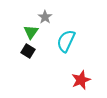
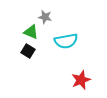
gray star: rotated 24 degrees counterclockwise
green triangle: rotated 42 degrees counterclockwise
cyan semicircle: rotated 125 degrees counterclockwise
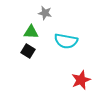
gray star: moved 4 px up
green triangle: rotated 21 degrees counterclockwise
cyan semicircle: rotated 20 degrees clockwise
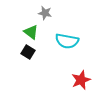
green triangle: rotated 35 degrees clockwise
cyan semicircle: moved 1 px right
black square: moved 1 px down
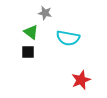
cyan semicircle: moved 1 px right, 3 px up
black square: rotated 32 degrees counterclockwise
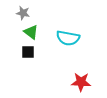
gray star: moved 22 px left
red star: moved 2 px down; rotated 24 degrees clockwise
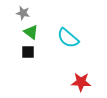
cyan semicircle: rotated 30 degrees clockwise
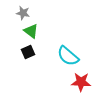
green triangle: moved 1 px up
cyan semicircle: moved 18 px down
black square: rotated 24 degrees counterclockwise
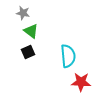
cyan semicircle: rotated 135 degrees counterclockwise
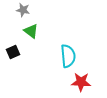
gray star: moved 3 px up
black square: moved 15 px left
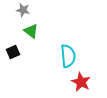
red star: rotated 24 degrees clockwise
